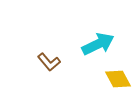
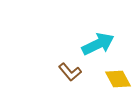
brown L-shape: moved 21 px right, 10 px down
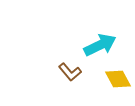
cyan arrow: moved 2 px right, 1 px down
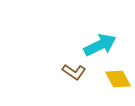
brown L-shape: moved 4 px right; rotated 15 degrees counterclockwise
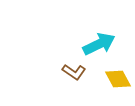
cyan arrow: moved 1 px left, 1 px up
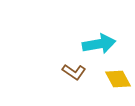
cyan arrow: rotated 16 degrees clockwise
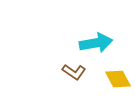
cyan arrow: moved 3 px left, 1 px up
